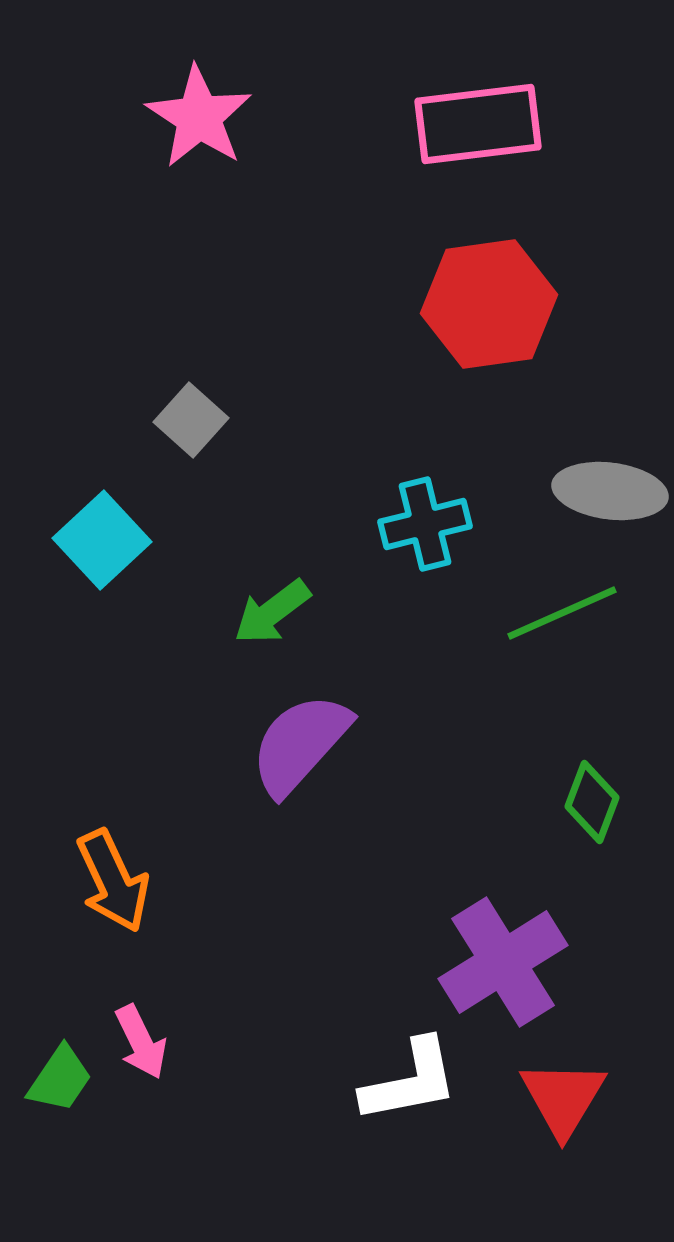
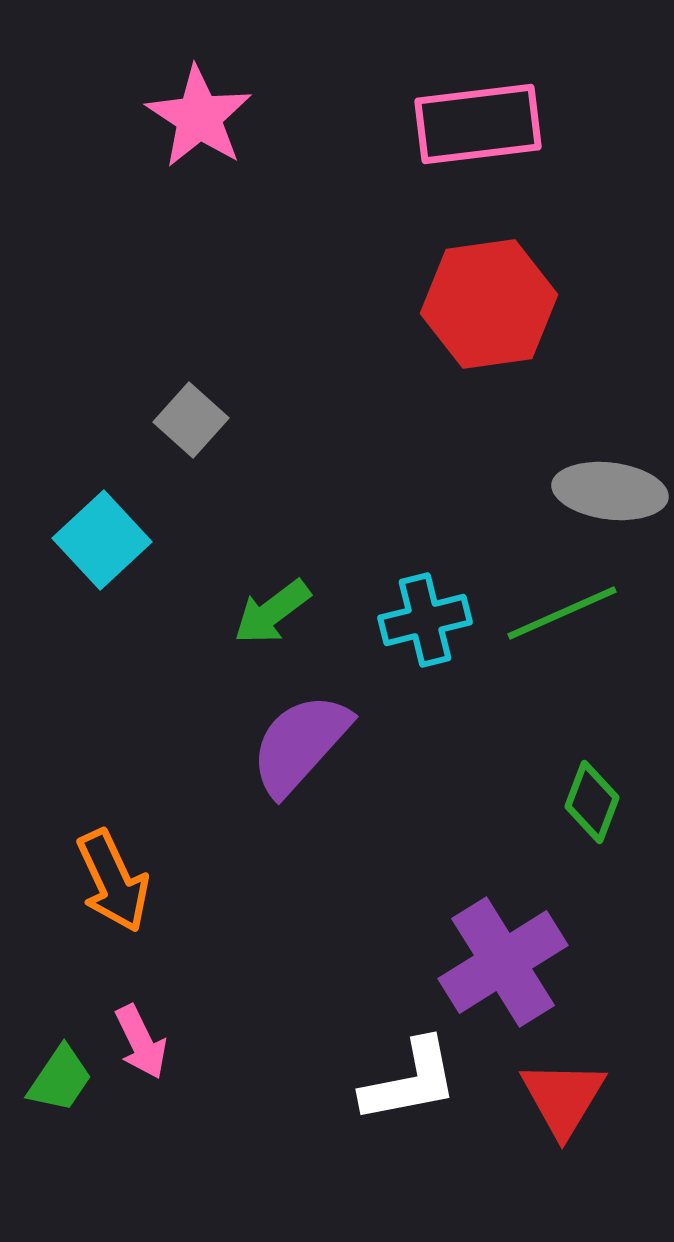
cyan cross: moved 96 px down
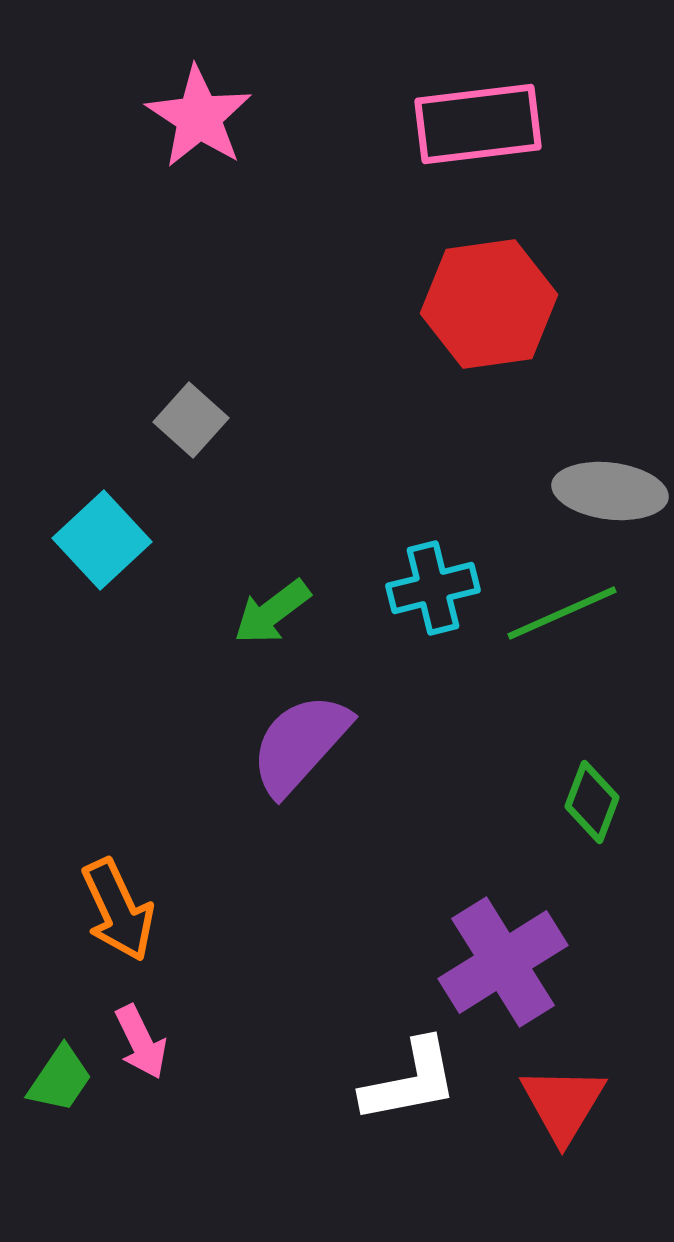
cyan cross: moved 8 px right, 32 px up
orange arrow: moved 5 px right, 29 px down
red triangle: moved 6 px down
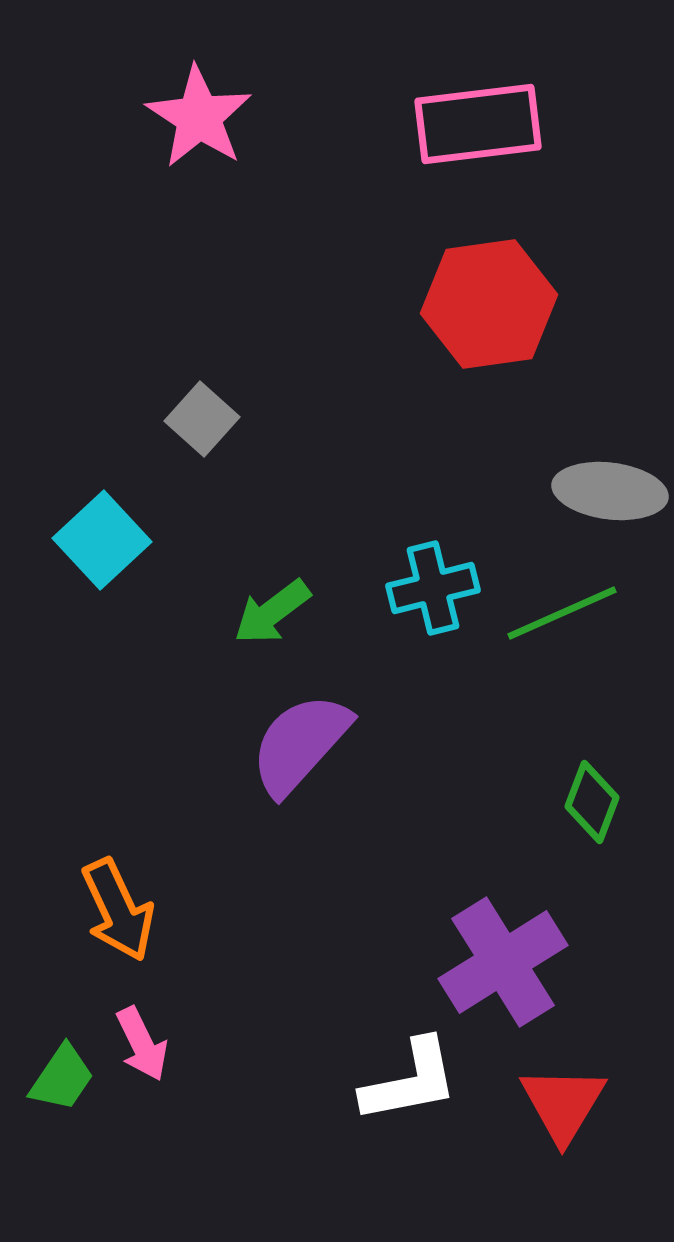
gray square: moved 11 px right, 1 px up
pink arrow: moved 1 px right, 2 px down
green trapezoid: moved 2 px right, 1 px up
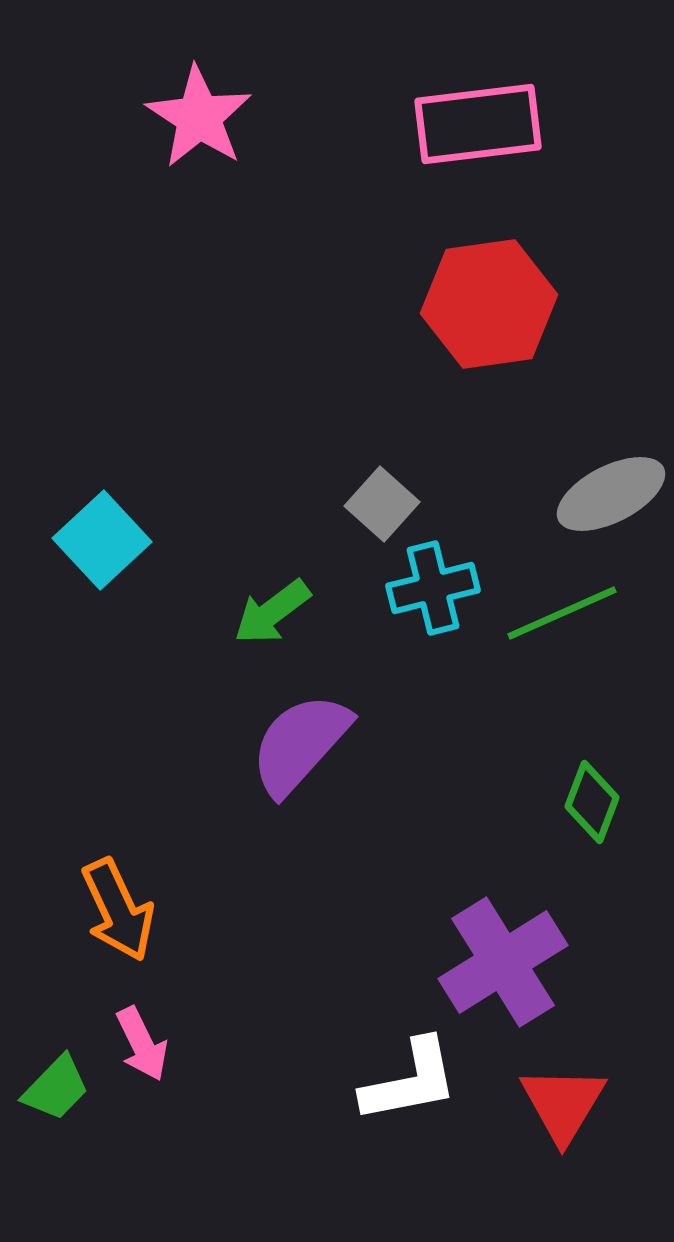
gray square: moved 180 px right, 85 px down
gray ellipse: moved 1 px right, 3 px down; rotated 34 degrees counterclockwise
green trapezoid: moved 6 px left, 10 px down; rotated 10 degrees clockwise
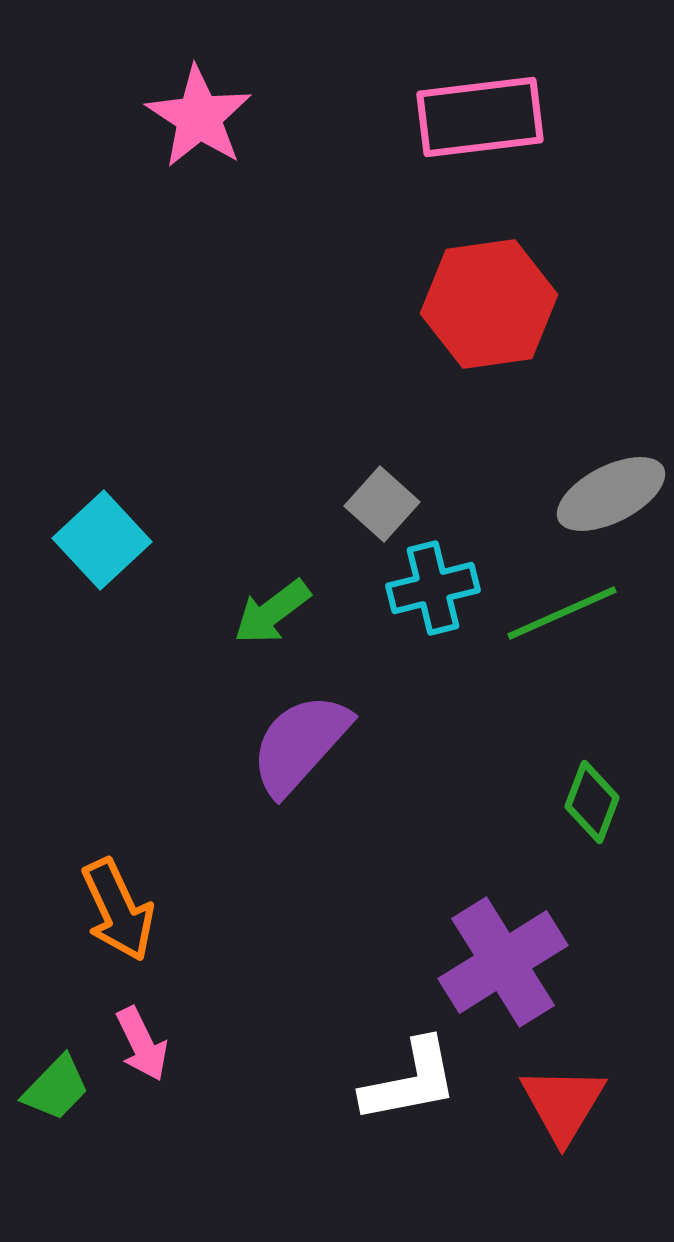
pink rectangle: moved 2 px right, 7 px up
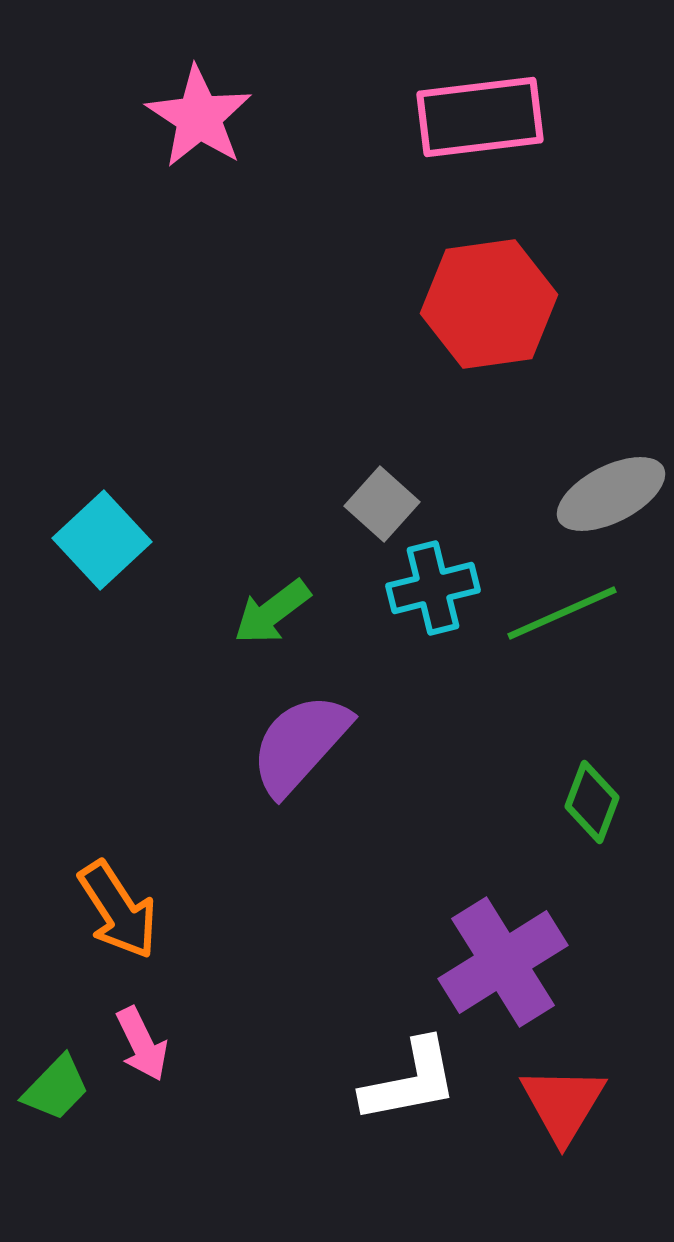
orange arrow: rotated 8 degrees counterclockwise
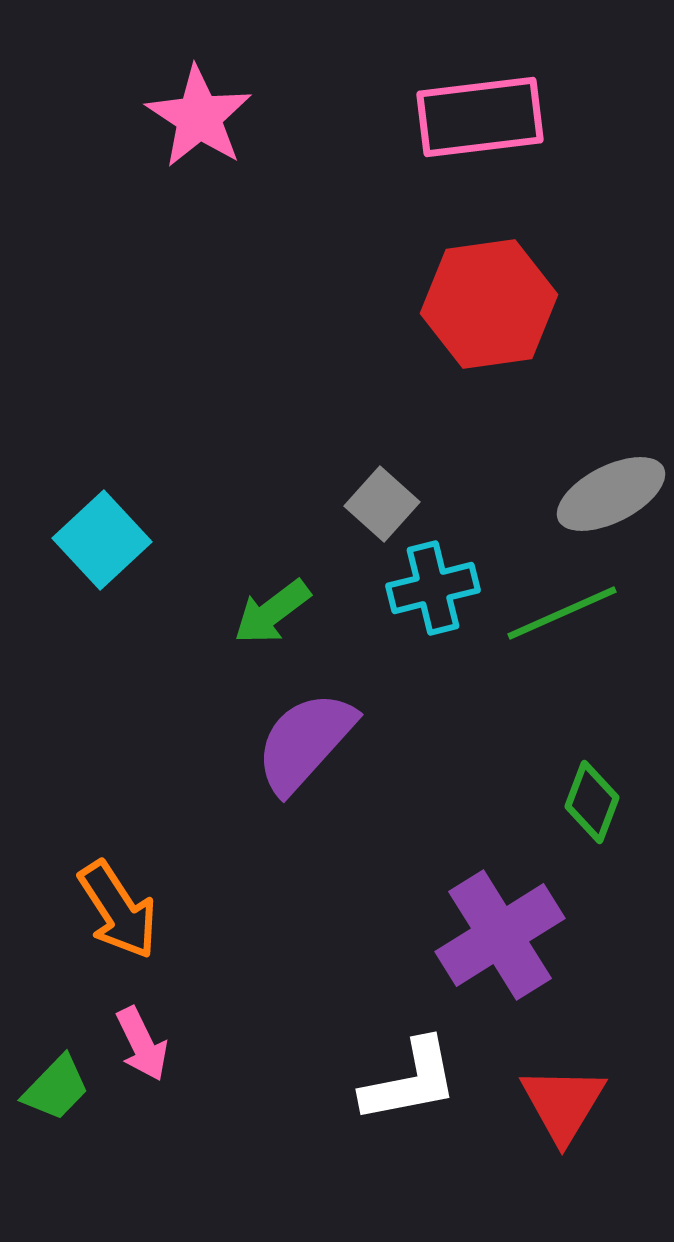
purple semicircle: moved 5 px right, 2 px up
purple cross: moved 3 px left, 27 px up
